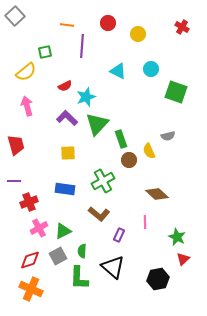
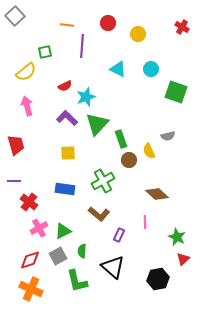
cyan triangle at (118, 71): moved 2 px up
red cross at (29, 202): rotated 30 degrees counterclockwise
green L-shape at (79, 278): moved 2 px left, 3 px down; rotated 15 degrees counterclockwise
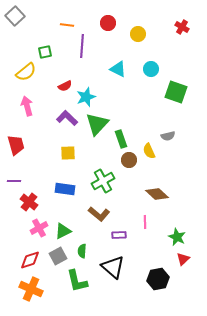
purple rectangle at (119, 235): rotated 64 degrees clockwise
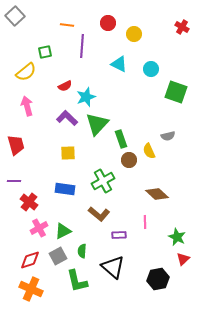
yellow circle at (138, 34): moved 4 px left
cyan triangle at (118, 69): moved 1 px right, 5 px up
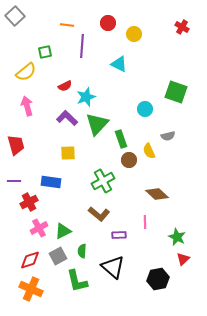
cyan circle at (151, 69): moved 6 px left, 40 px down
blue rectangle at (65, 189): moved 14 px left, 7 px up
red cross at (29, 202): rotated 24 degrees clockwise
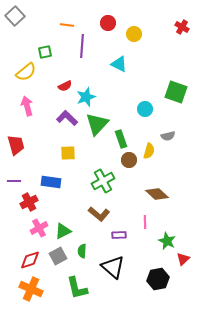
yellow semicircle at (149, 151): rotated 140 degrees counterclockwise
green star at (177, 237): moved 10 px left, 4 px down
green L-shape at (77, 281): moved 7 px down
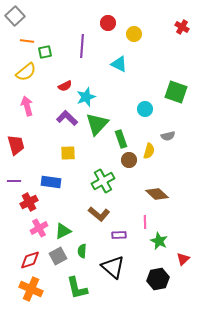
orange line at (67, 25): moved 40 px left, 16 px down
green star at (167, 241): moved 8 px left
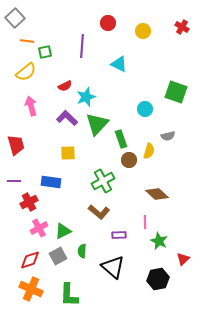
gray square at (15, 16): moved 2 px down
yellow circle at (134, 34): moved 9 px right, 3 px up
pink arrow at (27, 106): moved 4 px right
brown L-shape at (99, 214): moved 2 px up
green L-shape at (77, 288): moved 8 px left, 7 px down; rotated 15 degrees clockwise
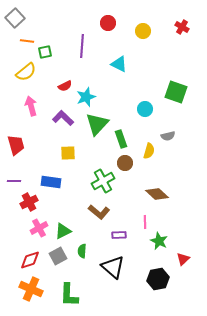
purple L-shape at (67, 118): moved 4 px left
brown circle at (129, 160): moved 4 px left, 3 px down
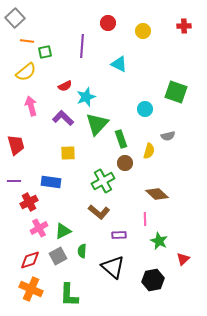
red cross at (182, 27): moved 2 px right, 1 px up; rotated 32 degrees counterclockwise
pink line at (145, 222): moved 3 px up
black hexagon at (158, 279): moved 5 px left, 1 px down
